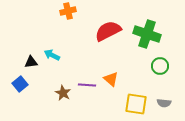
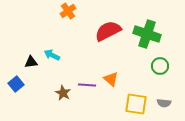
orange cross: rotated 21 degrees counterclockwise
blue square: moved 4 px left
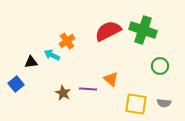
orange cross: moved 1 px left, 30 px down
green cross: moved 4 px left, 4 px up
purple line: moved 1 px right, 4 px down
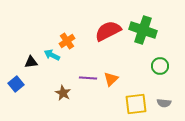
orange triangle: rotated 35 degrees clockwise
purple line: moved 11 px up
yellow square: rotated 15 degrees counterclockwise
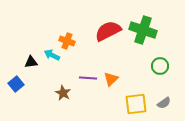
orange cross: rotated 35 degrees counterclockwise
gray semicircle: rotated 40 degrees counterclockwise
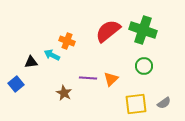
red semicircle: rotated 12 degrees counterclockwise
green circle: moved 16 px left
brown star: moved 1 px right
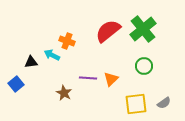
green cross: moved 1 px up; rotated 32 degrees clockwise
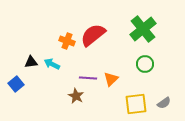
red semicircle: moved 15 px left, 4 px down
cyan arrow: moved 9 px down
green circle: moved 1 px right, 2 px up
brown star: moved 12 px right, 3 px down
